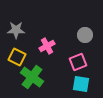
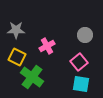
pink square: moved 1 px right; rotated 18 degrees counterclockwise
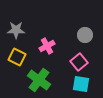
green cross: moved 7 px right, 3 px down
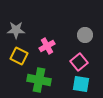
yellow square: moved 2 px right, 1 px up
green cross: rotated 25 degrees counterclockwise
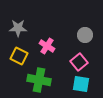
gray star: moved 2 px right, 2 px up
pink cross: rotated 28 degrees counterclockwise
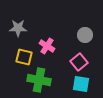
yellow square: moved 5 px right, 1 px down; rotated 12 degrees counterclockwise
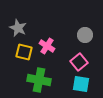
gray star: rotated 24 degrees clockwise
yellow square: moved 5 px up
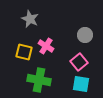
gray star: moved 12 px right, 9 px up
pink cross: moved 1 px left
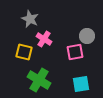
gray circle: moved 2 px right, 1 px down
pink cross: moved 2 px left, 7 px up
pink square: moved 4 px left, 10 px up; rotated 30 degrees clockwise
green cross: rotated 20 degrees clockwise
cyan square: rotated 18 degrees counterclockwise
